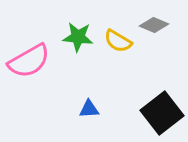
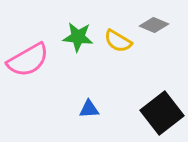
pink semicircle: moved 1 px left, 1 px up
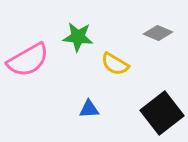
gray diamond: moved 4 px right, 8 px down
yellow semicircle: moved 3 px left, 23 px down
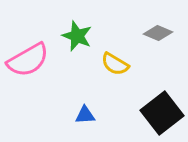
green star: moved 1 px left, 1 px up; rotated 16 degrees clockwise
blue triangle: moved 4 px left, 6 px down
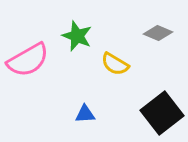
blue triangle: moved 1 px up
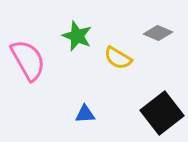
pink semicircle: rotated 90 degrees counterclockwise
yellow semicircle: moved 3 px right, 6 px up
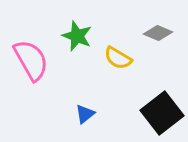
pink semicircle: moved 3 px right
blue triangle: rotated 35 degrees counterclockwise
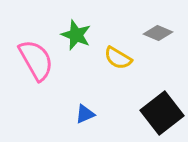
green star: moved 1 px left, 1 px up
pink semicircle: moved 5 px right
blue triangle: rotated 15 degrees clockwise
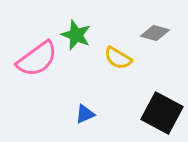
gray diamond: moved 3 px left; rotated 8 degrees counterclockwise
pink semicircle: moved 1 px right, 1 px up; rotated 84 degrees clockwise
black square: rotated 24 degrees counterclockwise
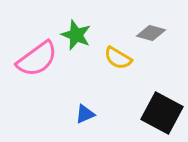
gray diamond: moved 4 px left
